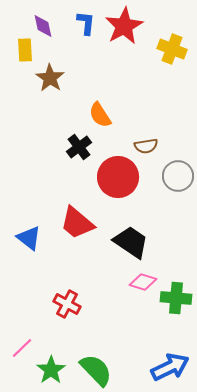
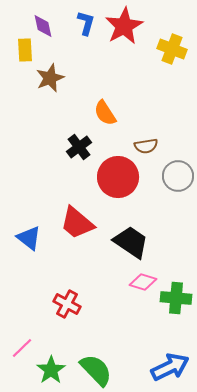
blue L-shape: rotated 10 degrees clockwise
brown star: rotated 16 degrees clockwise
orange semicircle: moved 5 px right, 2 px up
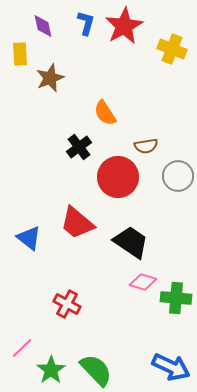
yellow rectangle: moved 5 px left, 4 px down
blue arrow: moved 1 px right; rotated 51 degrees clockwise
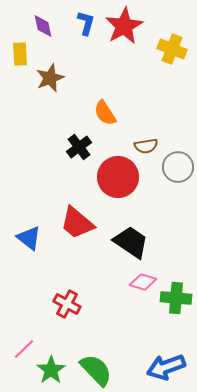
gray circle: moved 9 px up
pink line: moved 2 px right, 1 px down
blue arrow: moved 5 px left; rotated 135 degrees clockwise
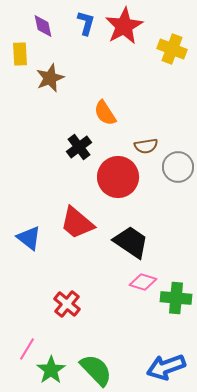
red cross: rotated 12 degrees clockwise
pink line: moved 3 px right; rotated 15 degrees counterclockwise
